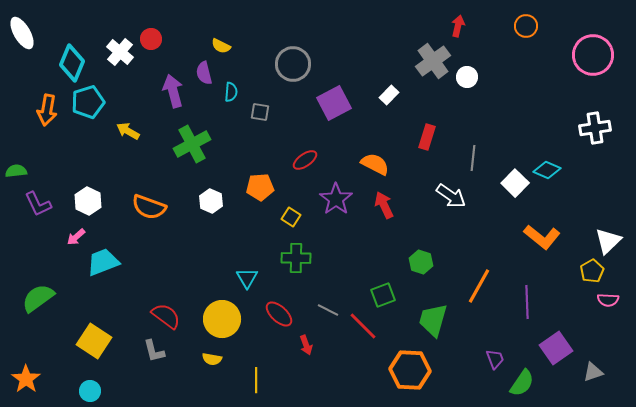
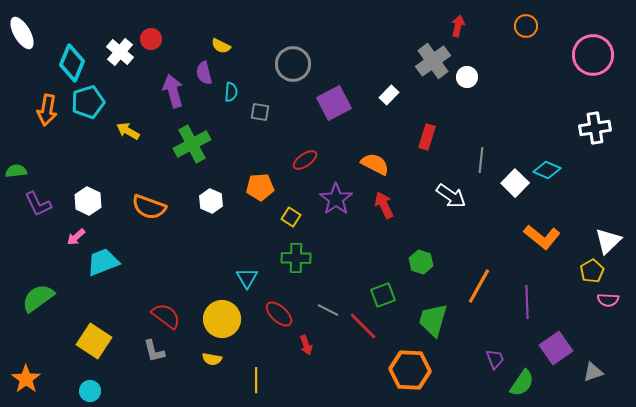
gray line at (473, 158): moved 8 px right, 2 px down
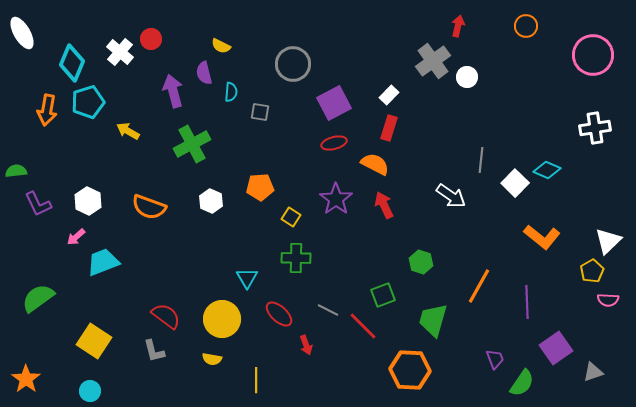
red rectangle at (427, 137): moved 38 px left, 9 px up
red ellipse at (305, 160): moved 29 px right, 17 px up; rotated 20 degrees clockwise
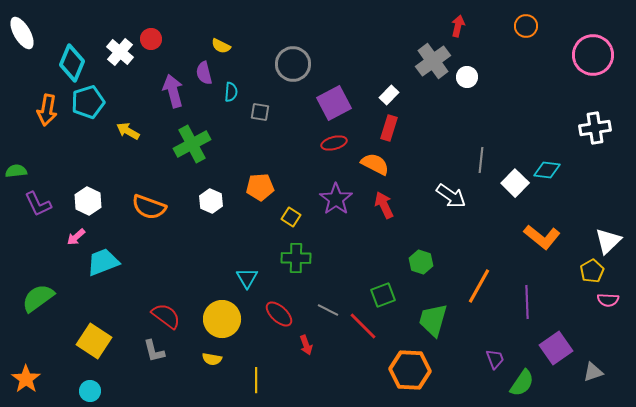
cyan diamond at (547, 170): rotated 16 degrees counterclockwise
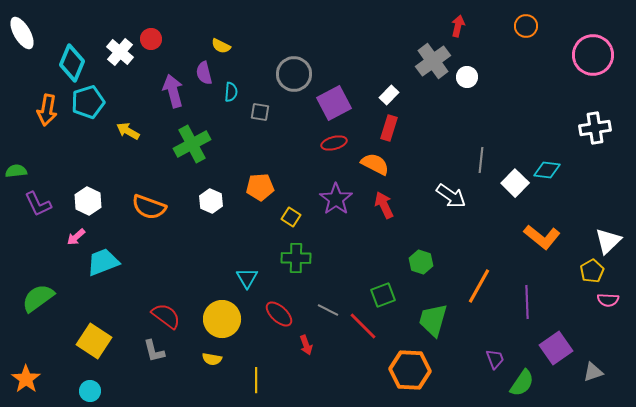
gray circle at (293, 64): moved 1 px right, 10 px down
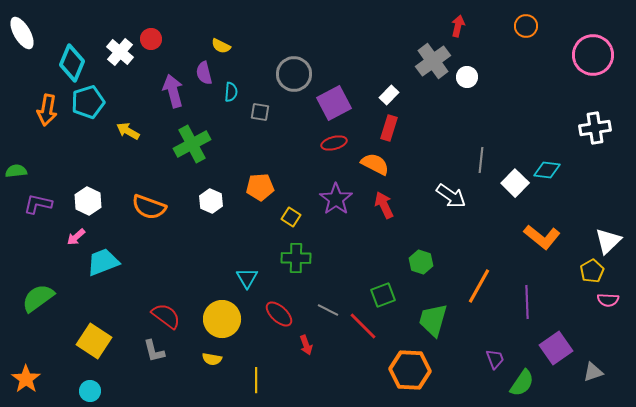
purple L-shape at (38, 204): rotated 128 degrees clockwise
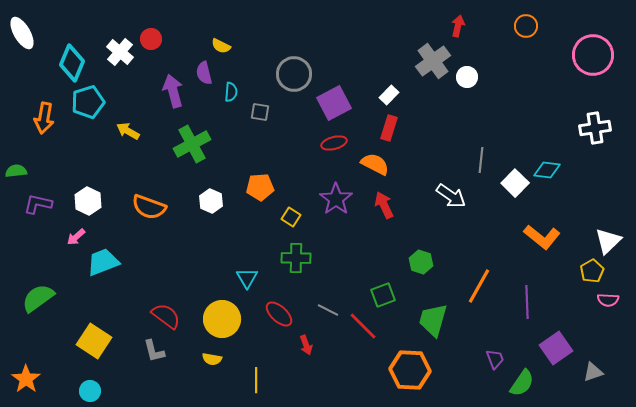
orange arrow at (47, 110): moved 3 px left, 8 px down
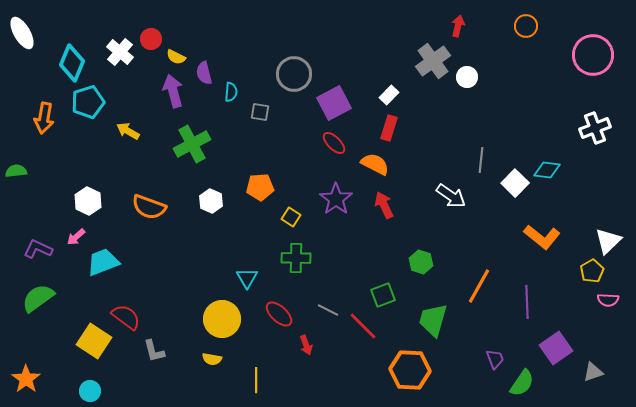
yellow semicircle at (221, 46): moved 45 px left, 11 px down
white cross at (595, 128): rotated 12 degrees counterclockwise
red ellipse at (334, 143): rotated 60 degrees clockwise
purple L-shape at (38, 204): moved 45 px down; rotated 12 degrees clockwise
red semicircle at (166, 316): moved 40 px left, 1 px down
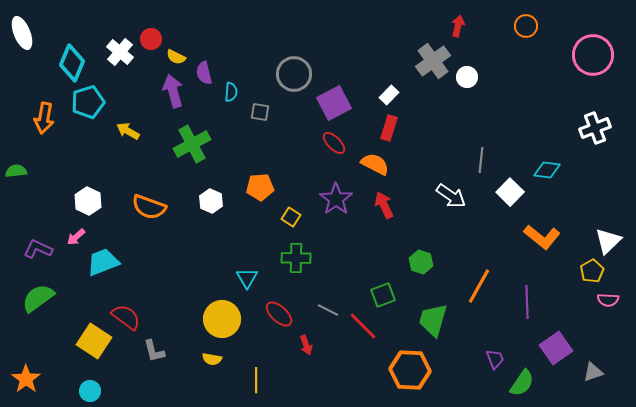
white ellipse at (22, 33): rotated 8 degrees clockwise
white square at (515, 183): moved 5 px left, 9 px down
